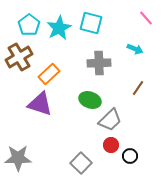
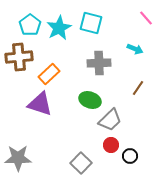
cyan pentagon: moved 1 px right
brown cross: rotated 24 degrees clockwise
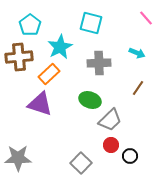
cyan star: moved 1 px right, 19 px down
cyan arrow: moved 2 px right, 4 px down
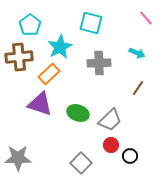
green ellipse: moved 12 px left, 13 px down
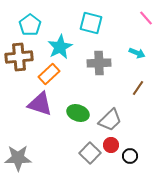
gray square: moved 9 px right, 10 px up
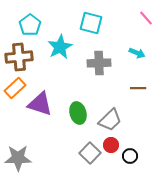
orange rectangle: moved 34 px left, 14 px down
brown line: rotated 56 degrees clockwise
green ellipse: rotated 55 degrees clockwise
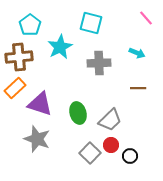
gray star: moved 19 px right, 19 px up; rotated 20 degrees clockwise
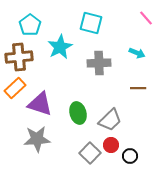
gray star: rotated 24 degrees counterclockwise
